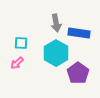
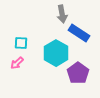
gray arrow: moved 6 px right, 9 px up
blue rectangle: rotated 25 degrees clockwise
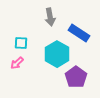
gray arrow: moved 12 px left, 3 px down
cyan hexagon: moved 1 px right, 1 px down
purple pentagon: moved 2 px left, 4 px down
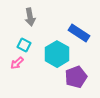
gray arrow: moved 20 px left
cyan square: moved 3 px right, 2 px down; rotated 24 degrees clockwise
purple pentagon: rotated 15 degrees clockwise
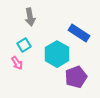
cyan square: rotated 32 degrees clockwise
pink arrow: rotated 80 degrees counterclockwise
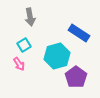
cyan hexagon: moved 2 px down; rotated 15 degrees clockwise
pink arrow: moved 2 px right, 1 px down
purple pentagon: rotated 15 degrees counterclockwise
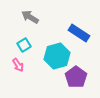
gray arrow: rotated 132 degrees clockwise
pink arrow: moved 1 px left, 1 px down
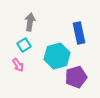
gray arrow: moved 5 px down; rotated 66 degrees clockwise
blue rectangle: rotated 45 degrees clockwise
purple pentagon: rotated 20 degrees clockwise
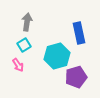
gray arrow: moved 3 px left
